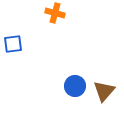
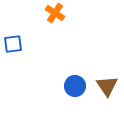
orange cross: rotated 18 degrees clockwise
brown triangle: moved 3 px right, 5 px up; rotated 15 degrees counterclockwise
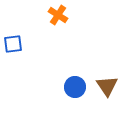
orange cross: moved 3 px right, 2 px down
blue circle: moved 1 px down
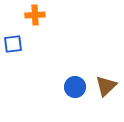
orange cross: moved 23 px left; rotated 36 degrees counterclockwise
brown triangle: moved 1 px left; rotated 20 degrees clockwise
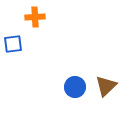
orange cross: moved 2 px down
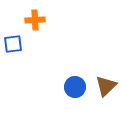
orange cross: moved 3 px down
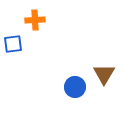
brown triangle: moved 2 px left, 12 px up; rotated 15 degrees counterclockwise
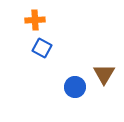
blue square: moved 29 px right, 4 px down; rotated 36 degrees clockwise
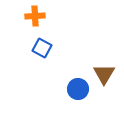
orange cross: moved 4 px up
blue circle: moved 3 px right, 2 px down
